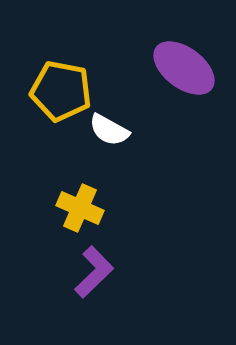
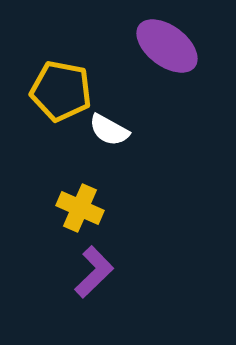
purple ellipse: moved 17 px left, 22 px up
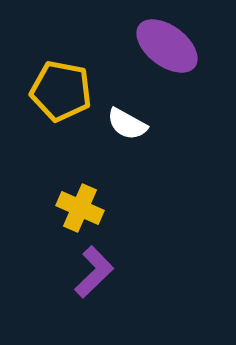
white semicircle: moved 18 px right, 6 px up
